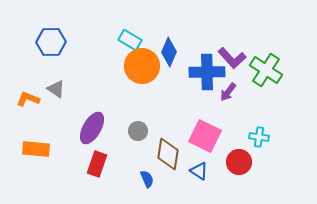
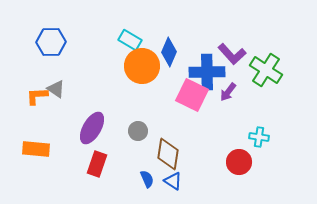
purple L-shape: moved 4 px up
orange L-shape: moved 9 px right, 3 px up; rotated 25 degrees counterclockwise
pink square: moved 13 px left, 41 px up
blue triangle: moved 26 px left, 10 px down
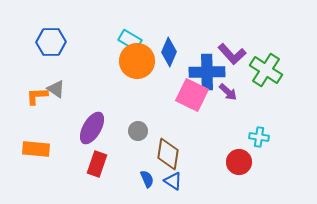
orange circle: moved 5 px left, 5 px up
purple arrow: rotated 84 degrees counterclockwise
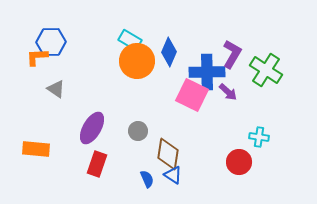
purple L-shape: rotated 108 degrees counterclockwise
orange L-shape: moved 39 px up
blue triangle: moved 6 px up
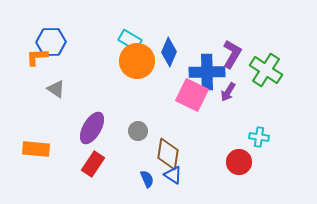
purple arrow: rotated 78 degrees clockwise
red rectangle: moved 4 px left; rotated 15 degrees clockwise
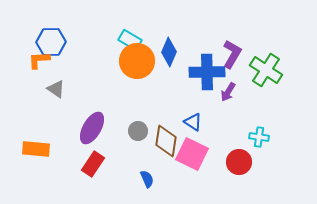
orange L-shape: moved 2 px right, 3 px down
pink square: moved 59 px down
brown diamond: moved 2 px left, 13 px up
blue triangle: moved 20 px right, 53 px up
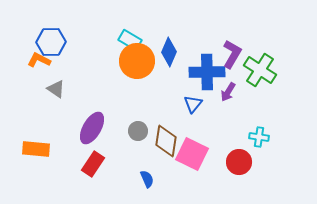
orange L-shape: rotated 30 degrees clockwise
green cross: moved 6 px left
blue triangle: moved 18 px up; rotated 36 degrees clockwise
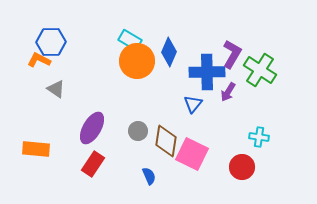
red circle: moved 3 px right, 5 px down
blue semicircle: moved 2 px right, 3 px up
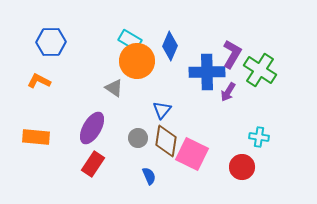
blue diamond: moved 1 px right, 6 px up
orange L-shape: moved 21 px down
gray triangle: moved 58 px right, 1 px up
blue triangle: moved 31 px left, 6 px down
gray circle: moved 7 px down
orange rectangle: moved 12 px up
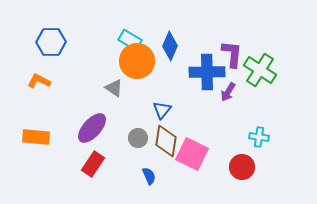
purple L-shape: rotated 24 degrees counterclockwise
purple ellipse: rotated 12 degrees clockwise
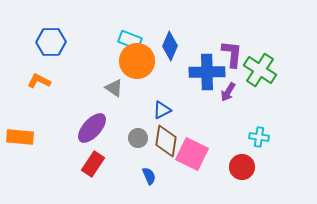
cyan rectangle: rotated 10 degrees counterclockwise
blue triangle: rotated 24 degrees clockwise
orange rectangle: moved 16 px left
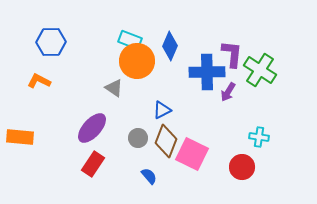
brown diamond: rotated 12 degrees clockwise
blue semicircle: rotated 18 degrees counterclockwise
